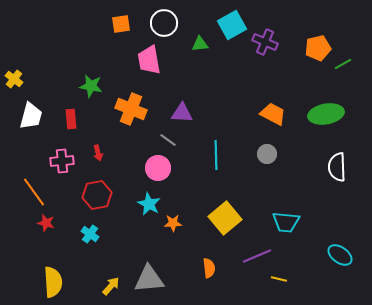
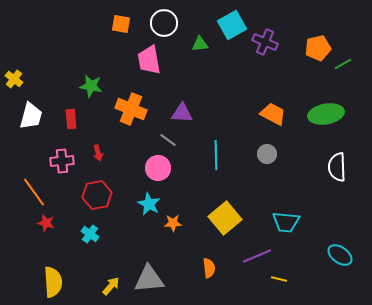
orange square: rotated 18 degrees clockwise
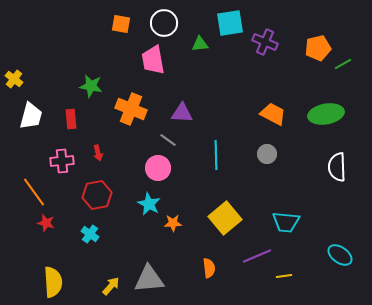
cyan square: moved 2 px left, 2 px up; rotated 20 degrees clockwise
pink trapezoid: moved 4 px right
yellow line: moved 5 px right, 3 px up; rotated 21 degrees counterclockwise
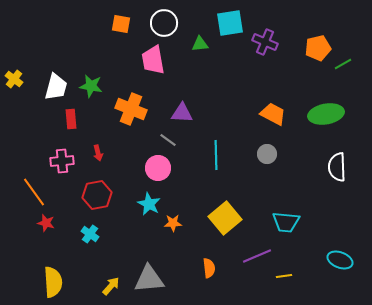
white trapezoid: moved 25 px right, 29 px up
cyan ellipse: moved 5 px down; rotated 15 degrees counterclockwise
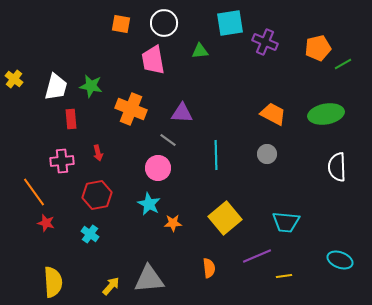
green triangle: moved 7 px down
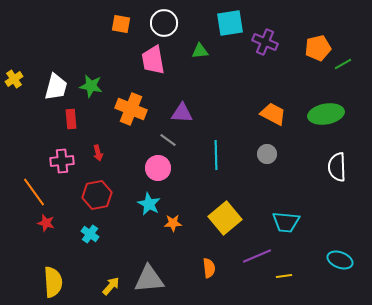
yellow cross: rotated 18 degrees clockwise
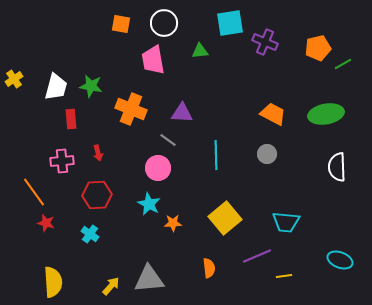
red hexagon: rotated 8 degrees clockwise
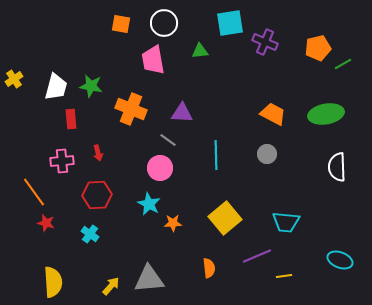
pink circle: moved 2 px right
